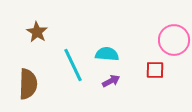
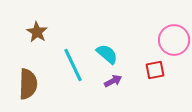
cyan semicircle: rotated 35 degrees clockwise
red square: rotated 12 degrees counterclockwise
purple arrow: moved 2 px right
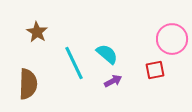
pink circle: moved 2 px left, 1 px up
cyan line: moved 1 px right, 2 px up
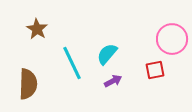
brown star: moved 3 px up
cyan semicircle: rotated 90 degrees counterclockwise
cyan line: moved 2 px left
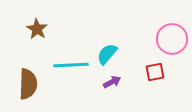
cyan line: moved 1 px left, 2 px down; rotated 68 degrees counterclockwise
red square: moved 2 px down
purple arrow: moved 1 px left, 1 px down
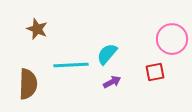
brown star: rotated 10 degrees counterclockwise
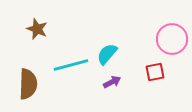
cyan line: rotated 12 degrees counterclockwise
